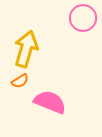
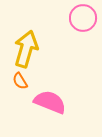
orange semicircle: rotated 90 degrees clockwise
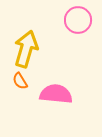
pink circle: moved 5 px left, 2 px down
pink semicircle: moved 6 px right, 8 px up; rotated 16 degrees counterclockwise
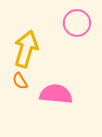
pink circle: moved 1 px left, 3 px down
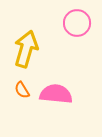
orange semicircle: moved 2 px right, 9 px down
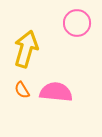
pink semicircle: moved 2 px up
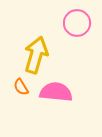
yellow arrow: moved 10 px right, 6 px down
orange semicircle: moved 1 px left, 3 px up
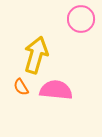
pink circle: moved 4 px right, 4 px up
pink semicircle: moved 2 px up
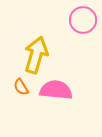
pink circle: moved 2 px right, 1 px down
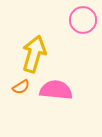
yellow arrow: moved 2 px left, 1 px up
orange semicircle: rotated 90 degrees counterclockwise
